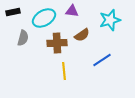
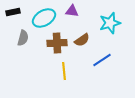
cyan star: moved 3 px down
brown semicircle: moved 5 px down
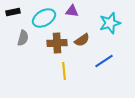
blue line: moved 2 px right, 1 px down
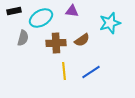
black rectangle: moved 1 px right, 1 px up
cyan ellipse: moved 3 px left
brown cross: moved 1 px left
blue line: moved 13 px left, 11 px down
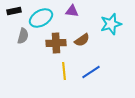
cyan star: moved 1 px right, 1 px down
gray semicircle: moved 2 px up
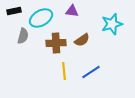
cyan star: moved 1 px right
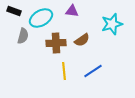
black rectangle: rotated 32 degrees clockwise
blue line: moved 2 px right, 1 px up
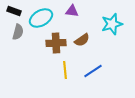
gray semicircle: moved 5 px left, 4 px up
yellow line: moved 1 px right, 1 px up
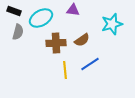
purple triangle: moved 1 px right, 1 px up
blue line: moved 3 px left, 7 px up
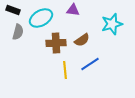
black rectangle: moved 1 px left, 1 px up
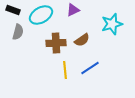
purple triangle: rotated 32 degrees counterclockwise
cyan ellipse: moved 3 px up
blue line: moved 4 px down
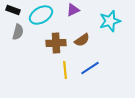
cyan star: moved 2 px left, 3 px up
